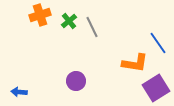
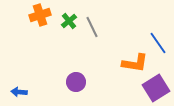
purple circle: moved 1 px down
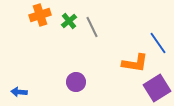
purple square: moved 1 px right
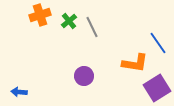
purple circle: moved 8 px right, 6 px up
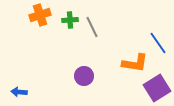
green cross: moved 1 px right, 1 px up; rotated 35 degrees clockwise
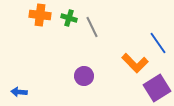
orange cross: rotated 25 degrees clockwise
green cross: moved 1 px left, 2 px up; rotated 21 degrees clockwise
orange L-shape: rotated 36 degrees clockwise
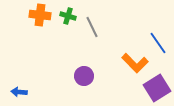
green cross: moved 1 px left, 2 px up
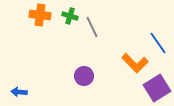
green cross: moved 2 px right
